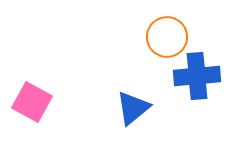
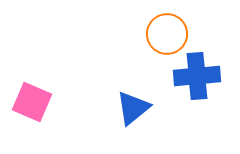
orange circle: moved 3 px up
pink square: rotated 6 degrees counterclockwise
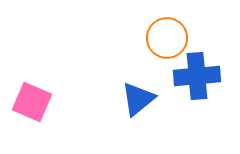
orange circle: moved 4 px down
blue triangle: moved 5 px right, 9 px up
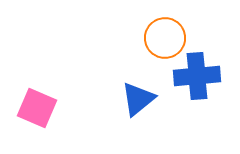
orange circle: moved 2 px left
pink square: moved 5 px right, 6 px down
